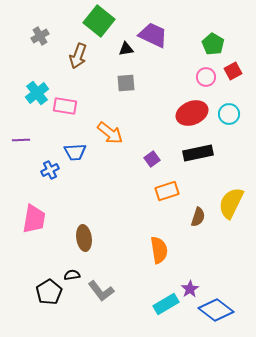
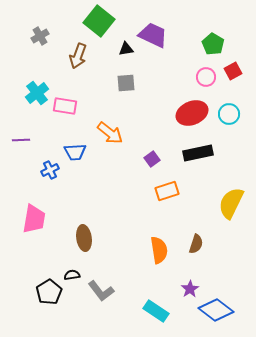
brown semicircle: moved 2 px left, 27 px down
cyan rectangle: moved 10 px left, 7 px down; rotated 65 degrees clockwise
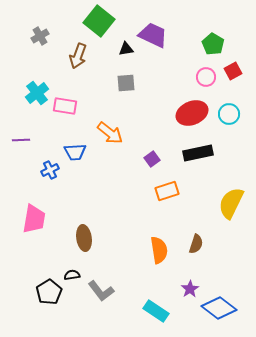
blue diamond: moved 3 px right, 2 px up
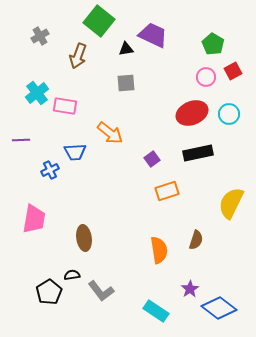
brown semicircle: moved 4 px up
